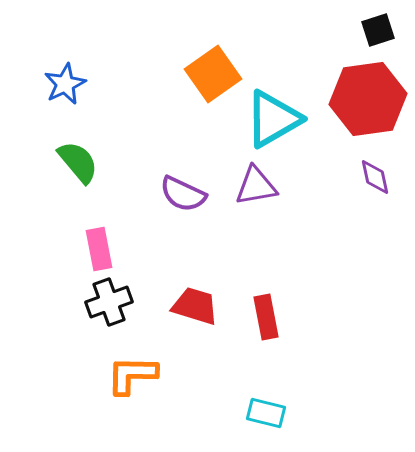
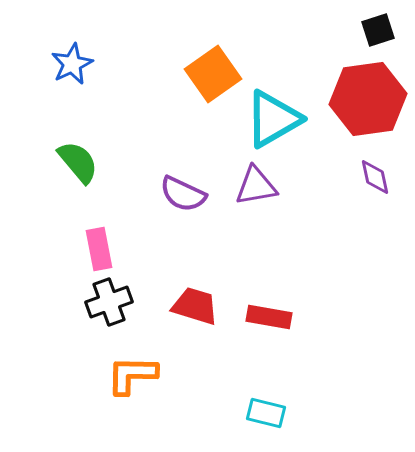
blue star: moved 7 px right, 20 px up
red rectangle: moved 3 px right; rotated 69 degrees counterclockwise
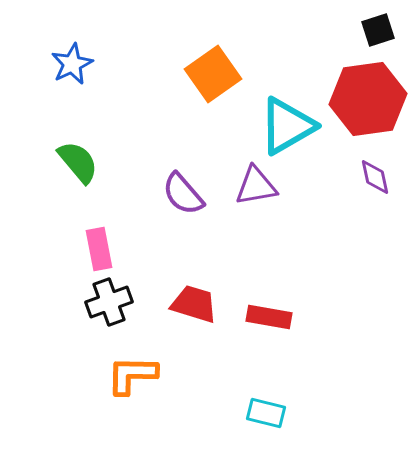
cyan triangle: moved 14 px right, 7 px down
purple semicircle: rotated 24 degrees clockwise
red trapezoid: moved 1 px left, 2 px up
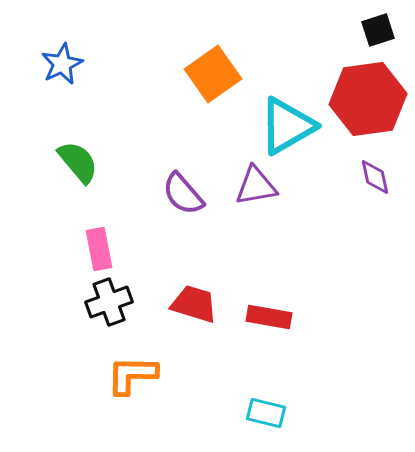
blue star: moved 10 px left
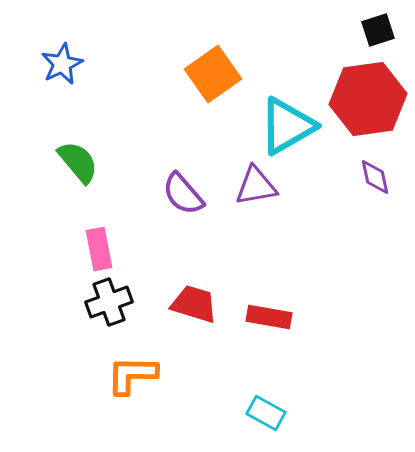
cyan rectangle: rotated 15 degrees clockwise
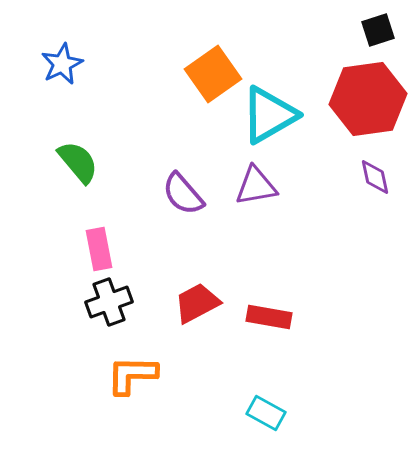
cyan triangle: moved 18 px left, 11 px up
red trapezoid: moved 3 px right, 1 px up; rotated 45 degrees counterclockwise
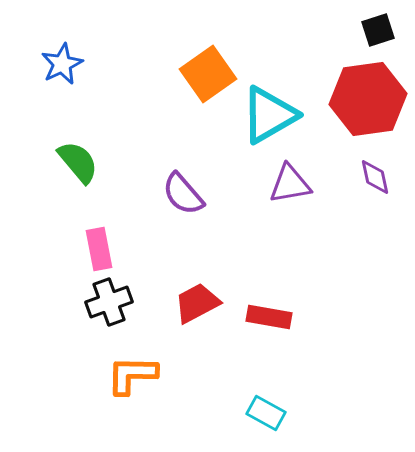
orange square: moved 5 px left
purple triangle: moved 34 px right, 2 px up
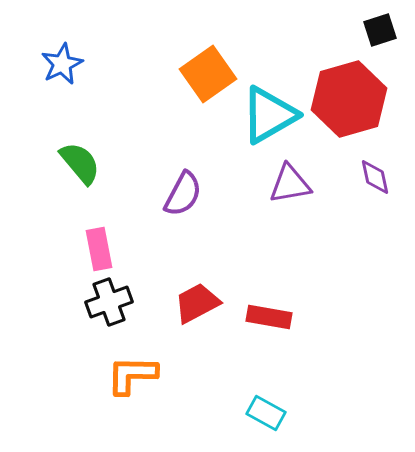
black square: moved 2 px right
red hexagon: moved 19 px left; rotated 8 degrees counterclockwise
green semicircle: moved 2 px right, 1 px down
purple semicircle: rotated 111 degrees counterclockwise
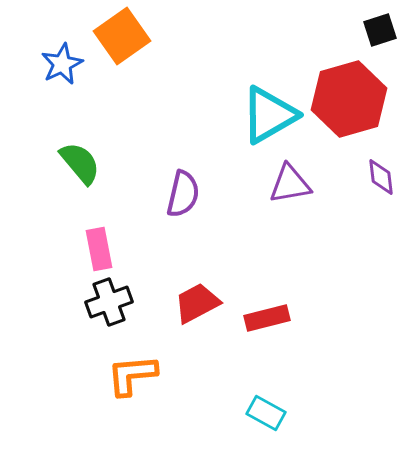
orange square: moved 86 px left, 38 px up
purple diamond: moved 6 px right; rotated 6 degrees clockwise
purple semicircle: rotated 15 degrees counterclockwise
red rectangle: moved 2 px left, 1 px down; rotated 24 degrees counterclockwise
orange L-shape: rotated 6 degrees counterclockwise
